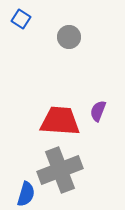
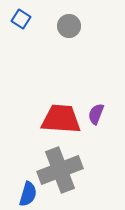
gray circle: moved 11 px up
purple semicircle: moved 2 px left, 3 px down
red trapezoid: moved 1 px right, 2 px up
blue semicircle: moved 2 px right
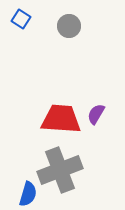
purple semicircle: rotated 10 degrees clockwise
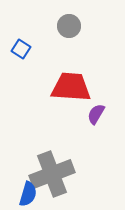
blue square: moved 30 px down
red trapezoid: moved 10 px right, 32 px up
gray cross: moved 8 px left, 4 px down
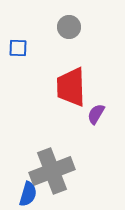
gray circle: moved 1 px down
blue square: moved 3 px left, 1 px up; rotated 30 degrees counterclockwise
red trapezoid: rotated 96 degrees counterclockwise
gray cross: moved 3 px up
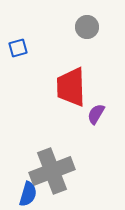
gray circle: moved 18 px right
blue square: rotated 18 degrees counterclockwise
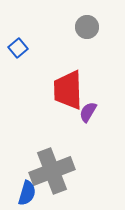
blue square: rotated 24 degrees counterclockwise
red trapezoid: moved 3 px left, 3 px down
purple semicircle: moved 8 px left, 2 px up
blue semicircle: moved 1 px left, 1 px up
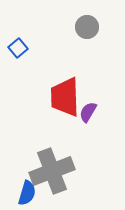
red trapezoid: moved 3 px left, 7 px down
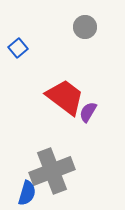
gray circle: moved 2 px left
red trapezoid: rotated 129 degrees clockwise
